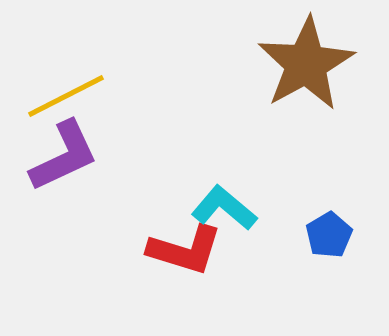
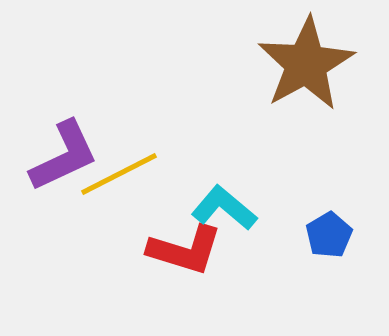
yellow line: moved 53 px right, 78 px down
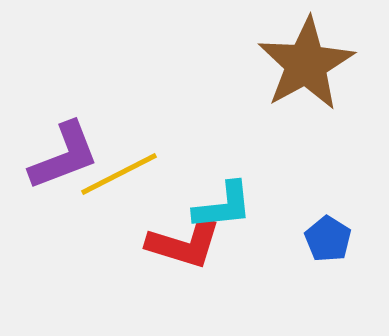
purple L-shape: rotated 4 degrees clockwise
cyan L-shape: moved 1 px left, 2 px up; rotated 134 degrees clockwise
blue pentagon: moved 1 px left, 4 px down; rotated 9 degrees counterclockwise
red L-shape: moved 1 px left, 6 px up
